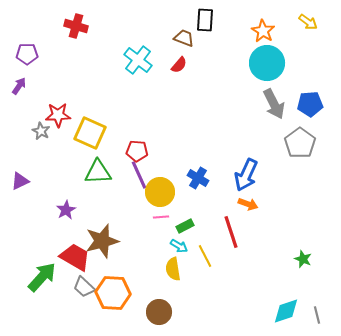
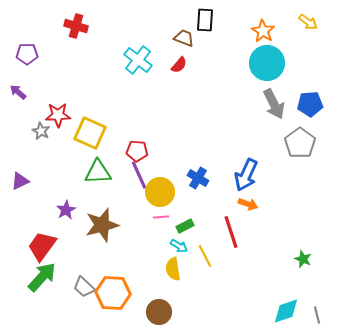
purple arrow: moved 1 px left, 6 px down; rotated 84 degrees counterclockwise
brown star: moved 16 px up
red trapezoid: moved 33 px left, 11 px up; rotated 84 degrees counterclockwise
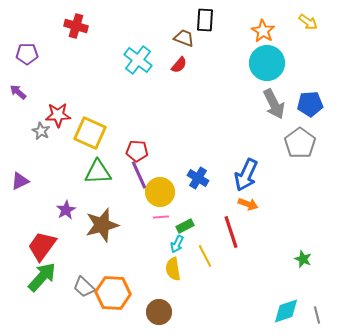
cyan arrow: moved 2 px left, 2 px up; rotated 84 degrees clockwise
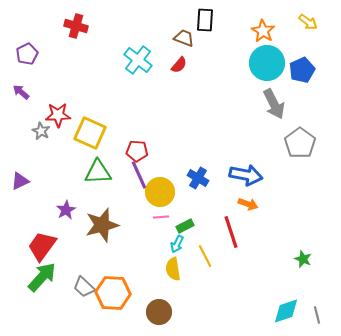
purple pentagon: rotated 25 degrees counterclockwise
purple arrow: moved 3 px right
blue pentagon: moved 8 px left, 34 px up; rotated 20 degrees counterclockwise
blue arrow: rotated 104 degrees counterclockwise
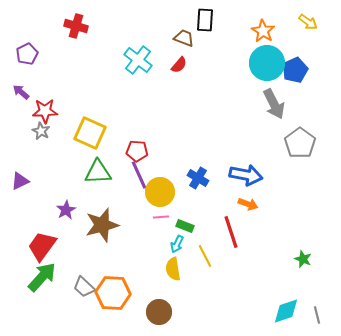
blue pentagon: moved 7 px left
red star: moved 13 px left, 4 px up
green rectangle: rotated 48 degrees clockwise
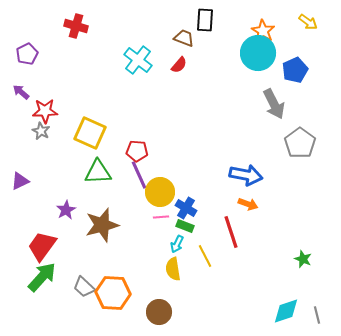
cyan circle: moved 9 px left, 10 px up
blue cross: moved 12 px left, 30 px down
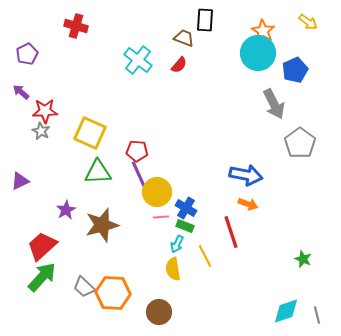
yellow circle: moved 3 px left
red trapezoid: rotated 12 degrees clockwise
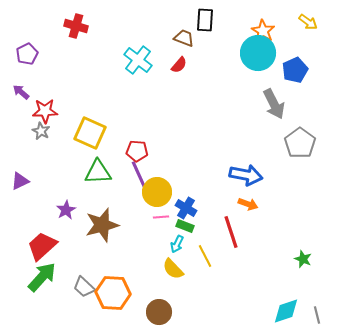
yellow semicircle: rotated 35 degrees counterclockwise
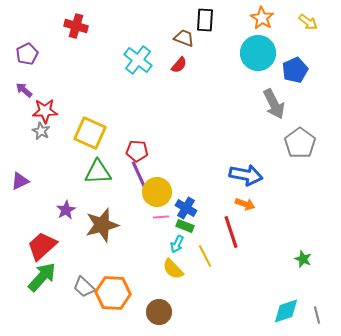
orange star: moved 1 px left, 13 px up
purple arrow: moved 3 px right, 2 px up
orange arrow: moved 3 px left
